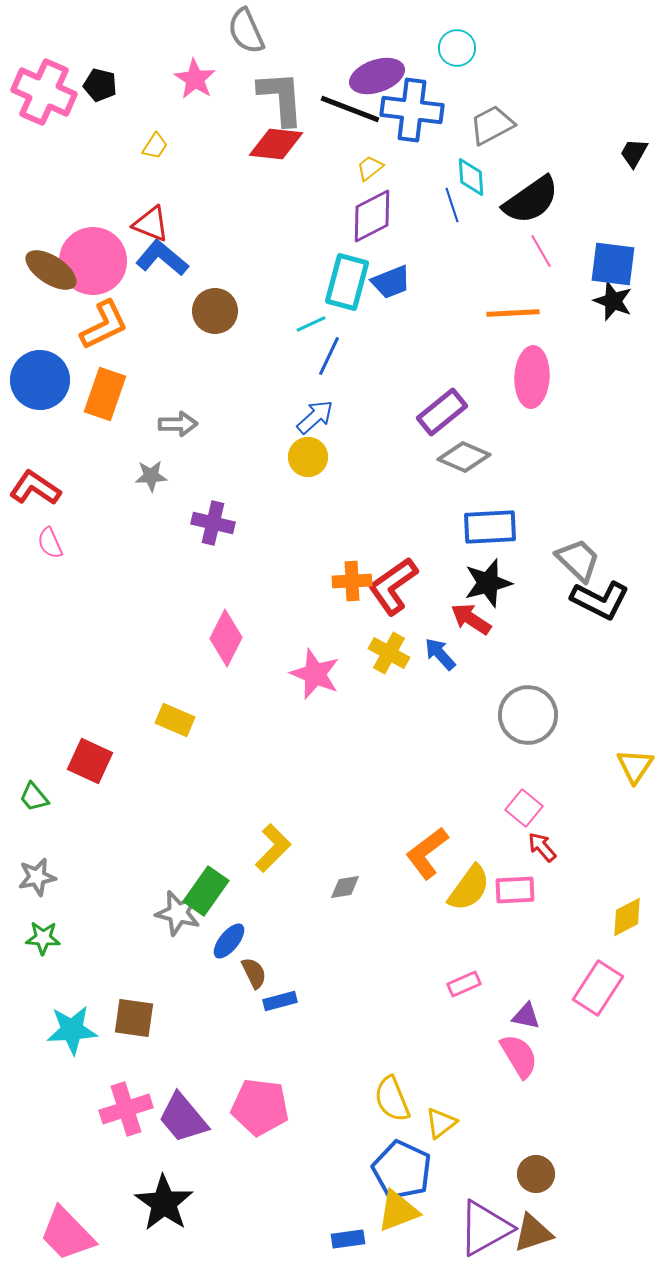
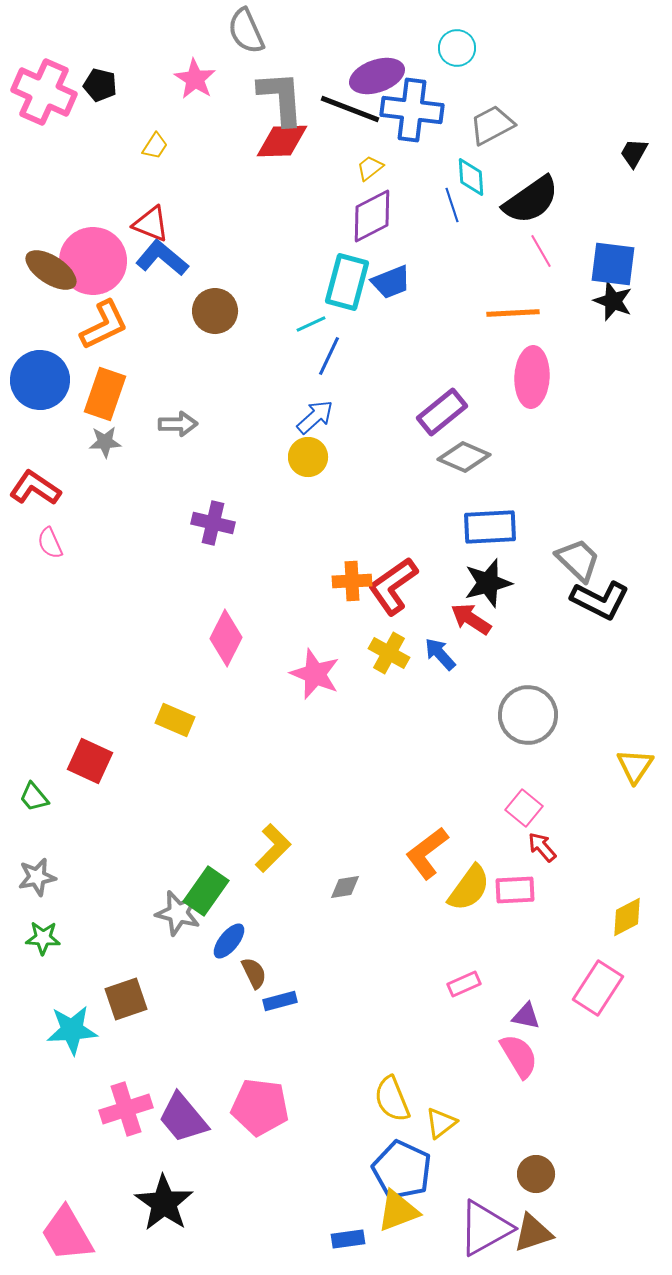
red diamond at (276, 144): moved 6 px right, 3 px up; rotated 8 degrees counterclockwise
gray star at (151, 476): moved 46 px left, 34 px up
brown square at (134, 1018): moved 8 px left, 19 px up; rotated 27 degrees counterclockwise
pink trapezoid at (67, 1234): rotated 14 degrees clockwise
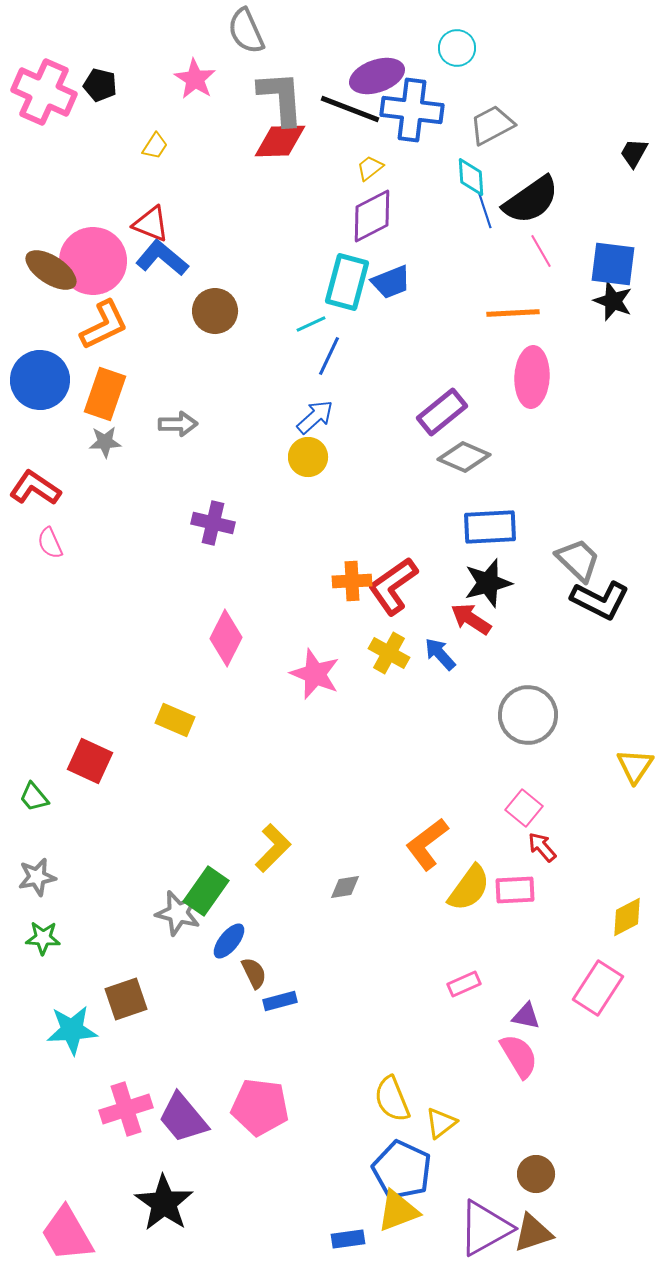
red diamond at (282, 141): moved 2 px left
blue line at (452, 205): moved 33 px right, 6 px down
orange L-shape at (427, 853): moved 9 px up
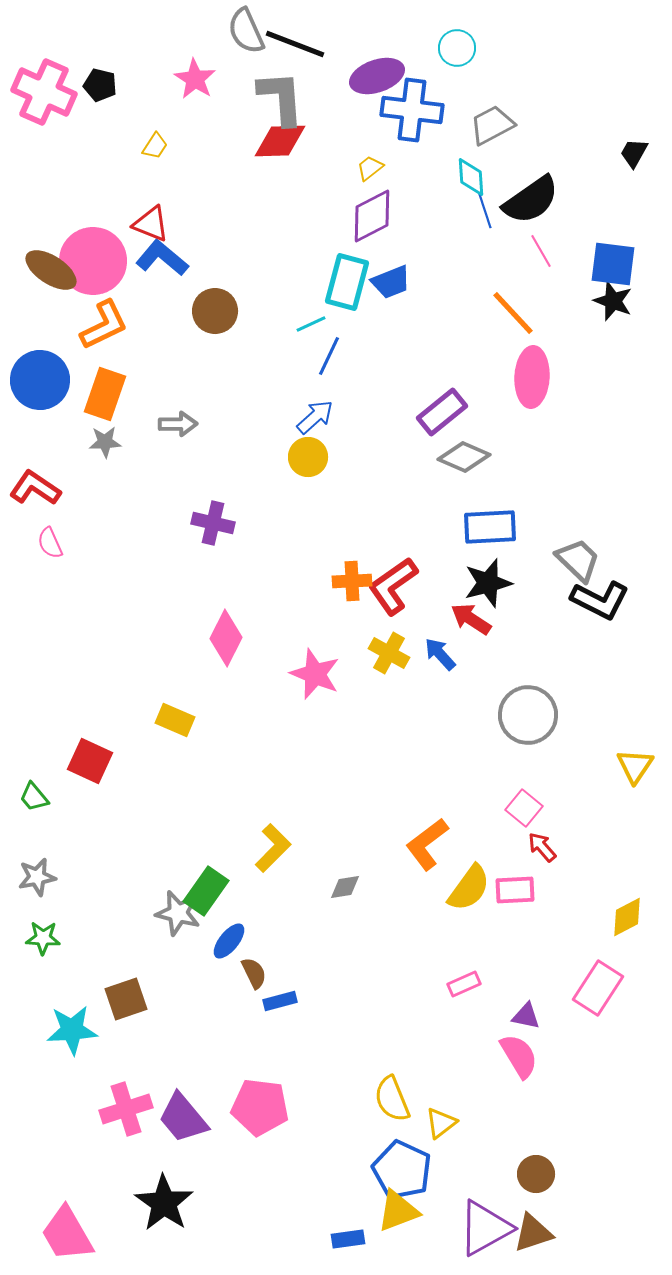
black line at (350, 109): moved 55 px left, 65 px up
orange line at (513, 313): rotated 50 degrees clockwise
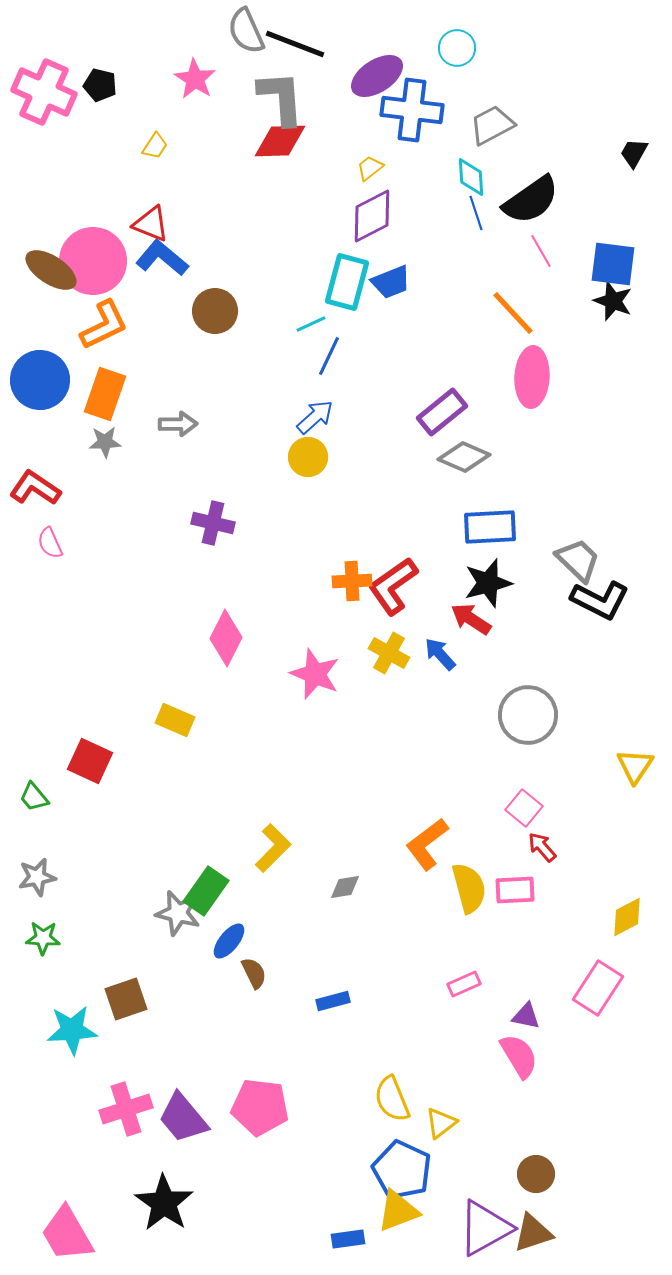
purple ellipse at (377, 76): rotated 14 degrees counterclockwise
blue line at (485, 211): moved 9 px left, 2 px down
yellow semicircle at (469, 888): rotated 51 degrees counterclockwise
blue rectangle at (280, 1001): moved 53 px right
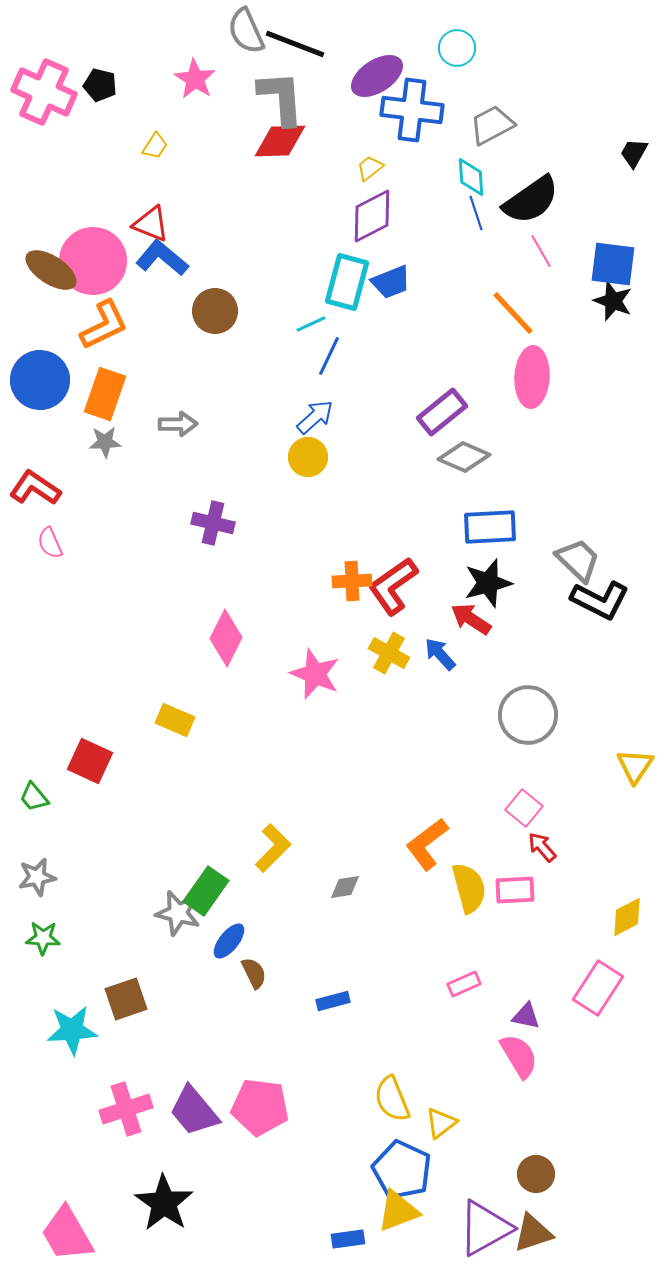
purple trapezoid at (183, 1118): moved 11 px right, 7 px up
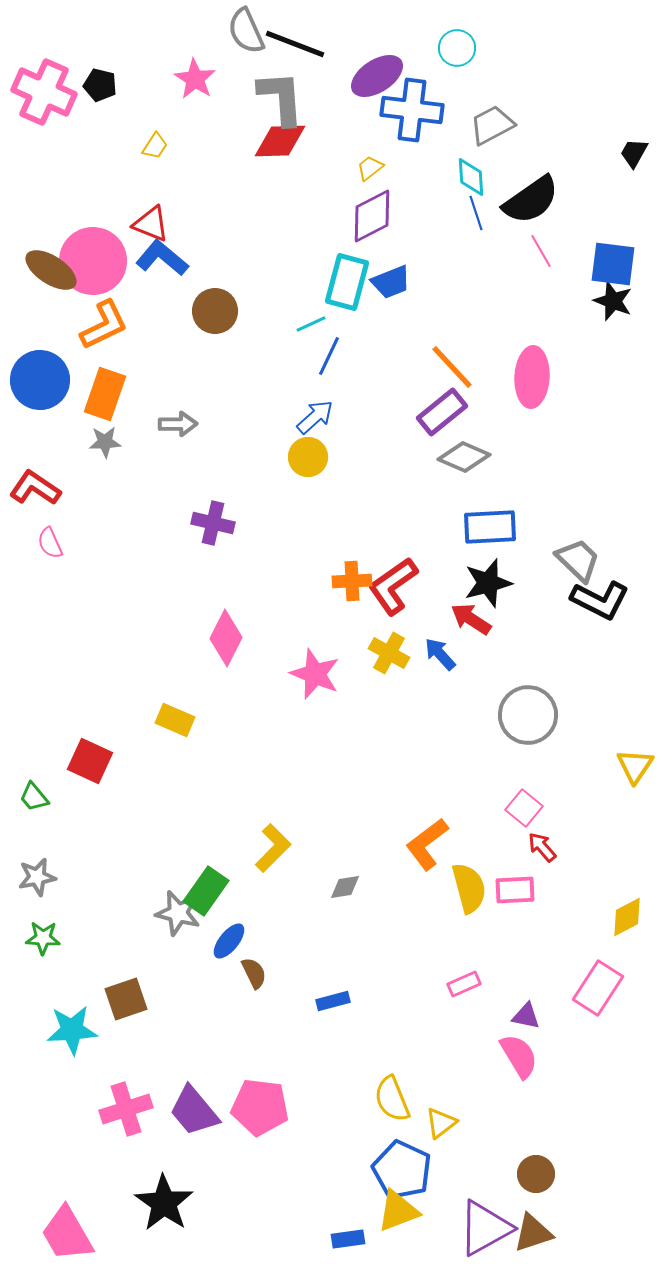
orange line at (513, 313): moved 61 px left, 54 px down
